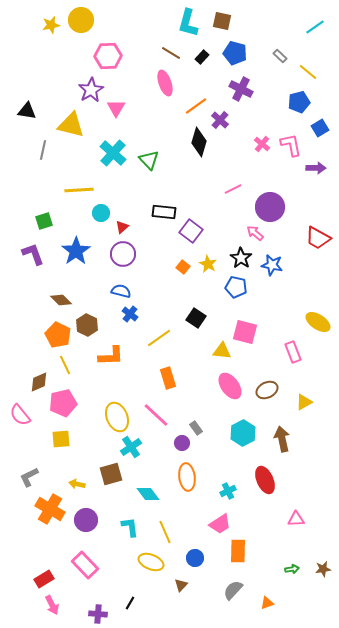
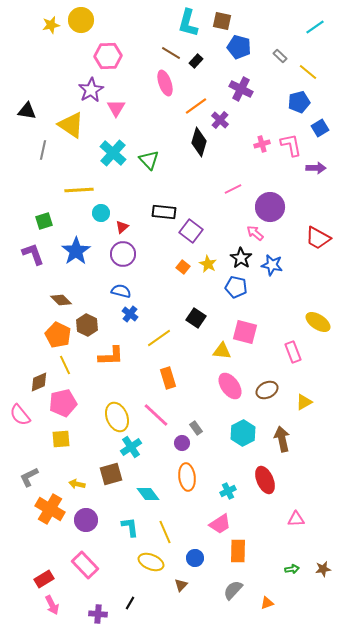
blue pentagon at (235, 53): moved 4 px right, 6 px up
black rectangle at (202, 57): moved 6 px left, 4 px down
yellow triangle at (71, 125): rotated 20 degrees clockwise
pink cross at (262, 144): rotated 35 degrees clockwise
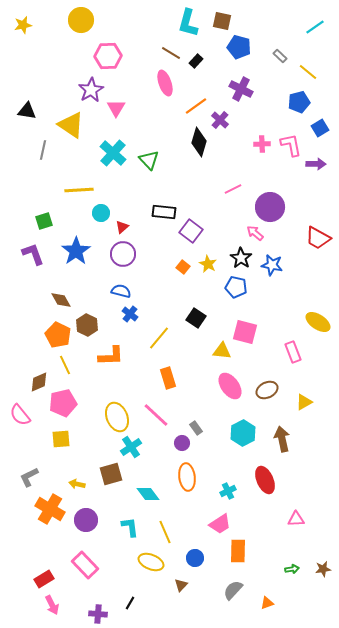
yellow star at (51, 25): moved 28 px left
pink cross at (262, 144): rotated 14 degrees clockwise
purple arrow at (316, 168): moved 4 px up
brown diamond at (61, 300): rotated 15 degrees clockwise
yellow line at (159, 338): rotated 15 degrees counterclockwise
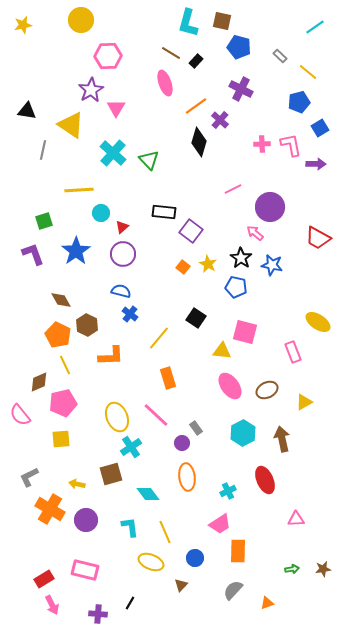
pink rectangle at (85, 565): moved 5 px down; rotated 32 degrees counterclockwise
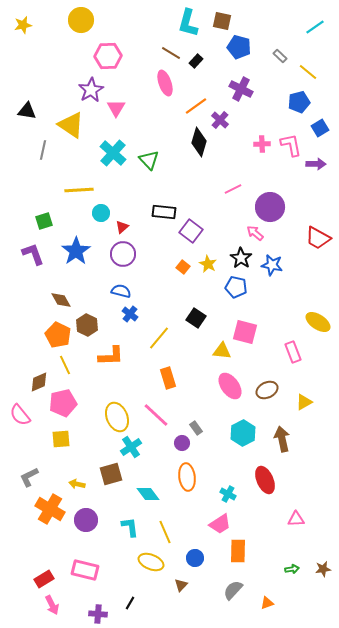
cyan cross at (228, 491): moved 3 px down; rotated 35 degrees counterclockwise
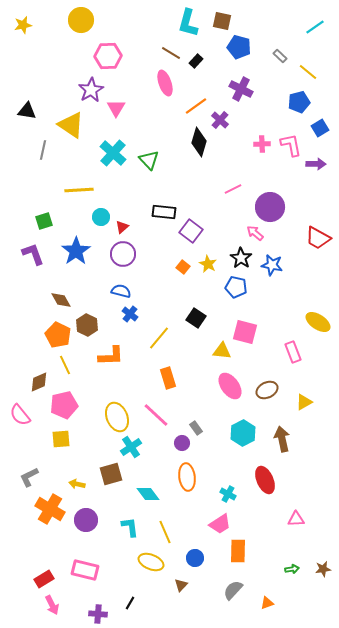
cyan circle at (101, 213): moved 4 px down
pink pentagon at (63, 403): moved 1 px right, 2 px down
